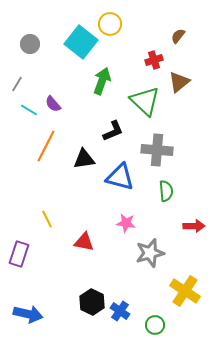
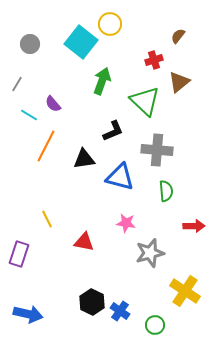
cyan line: moved 5 px down
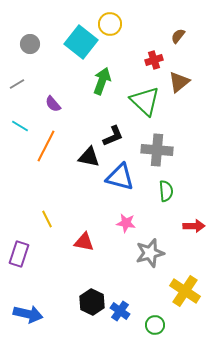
gray line: rotated 28 degrees clockwise
cyan line: moved 9 px left, 11 px down
black L-shape: moved 5 px down
black triangle: moved 5 px right, 2 px up; rotated 20 degrees clockwise
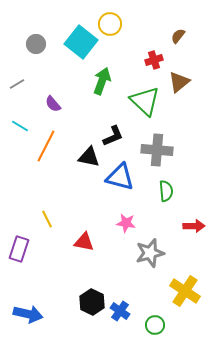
gray circle: moved 6 px right
purple rectangle: moved 5 px up
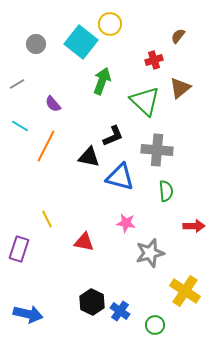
brown triangle: moved 1 px right, 6 px down
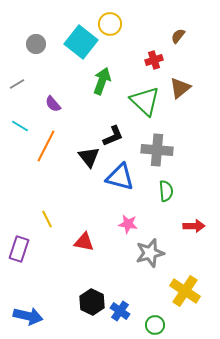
black triangle: rotated 40 degrees clockwise
pink star: moved 2 px right, 1 px down
blue arrow: moved 2 px down
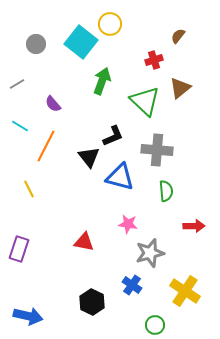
yellow line: moved 18 px left, 30 px up
blue cross: moved 12 px right, 26 px up
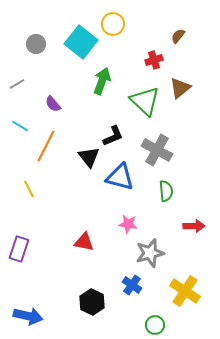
yellow circle: moved 3 px right
gray cross: rotated 24 degrees clockwise
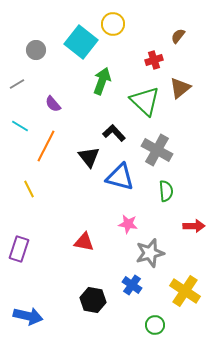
gray circle: moved 6 px down
black L-shape: moved 1 px right, 3 px up; rotated 110 degrees counterclockwise
black hexagon: moved 1 px right, 2 px up; rotated 15 degrees counterclockwise
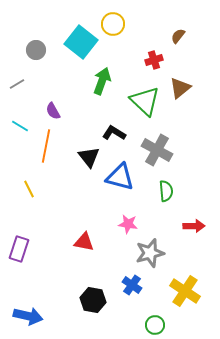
purple semicircle: moved 7 px down; rotated 12 degrees clockwise
black L-shape: rotated 15 degrees counterclockwise
orange line: rotated 16 degrees counterclockwise
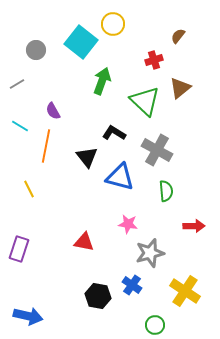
black triangle: moved 2 px left
black hexagon: moved 5 px right, 4 px up
